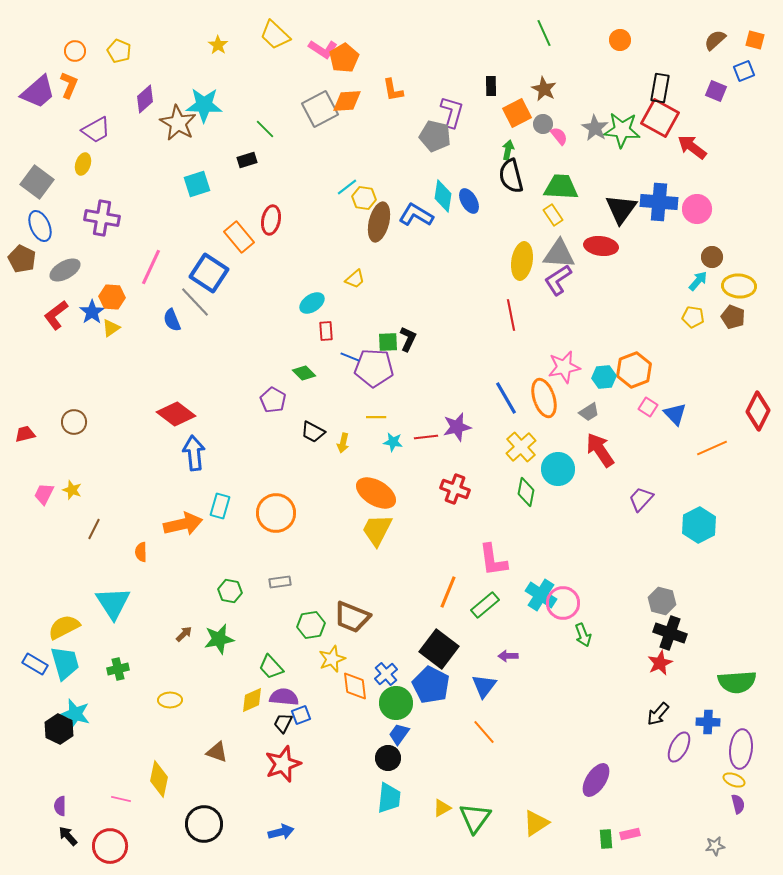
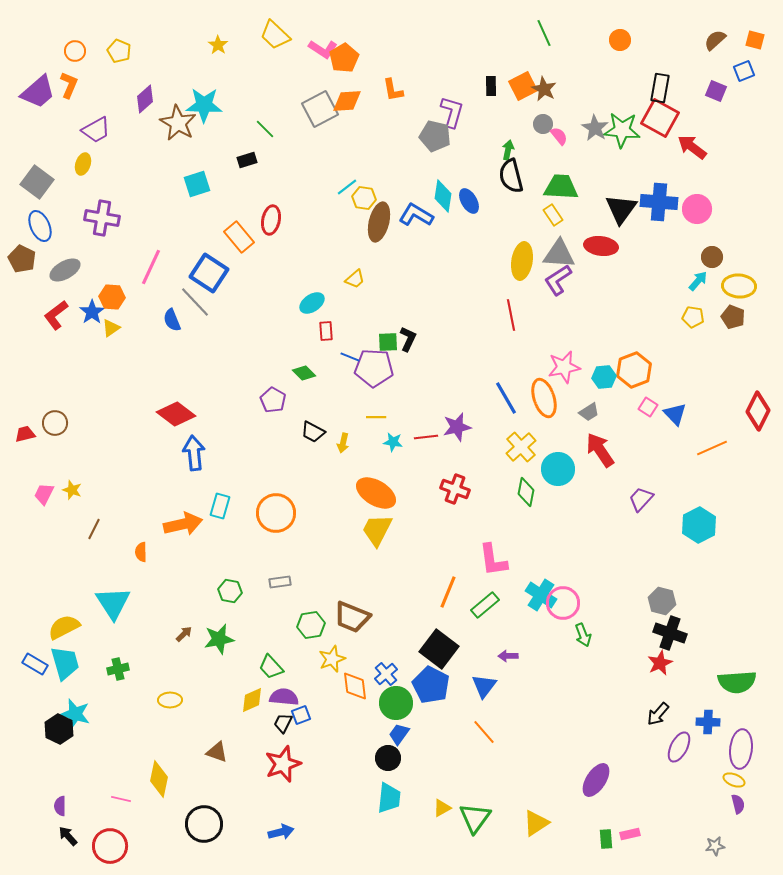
orange square at (517, 113): moved 6 px right, 27 px up
brown circle at (74, 422): moved 19 px left, 1 px down
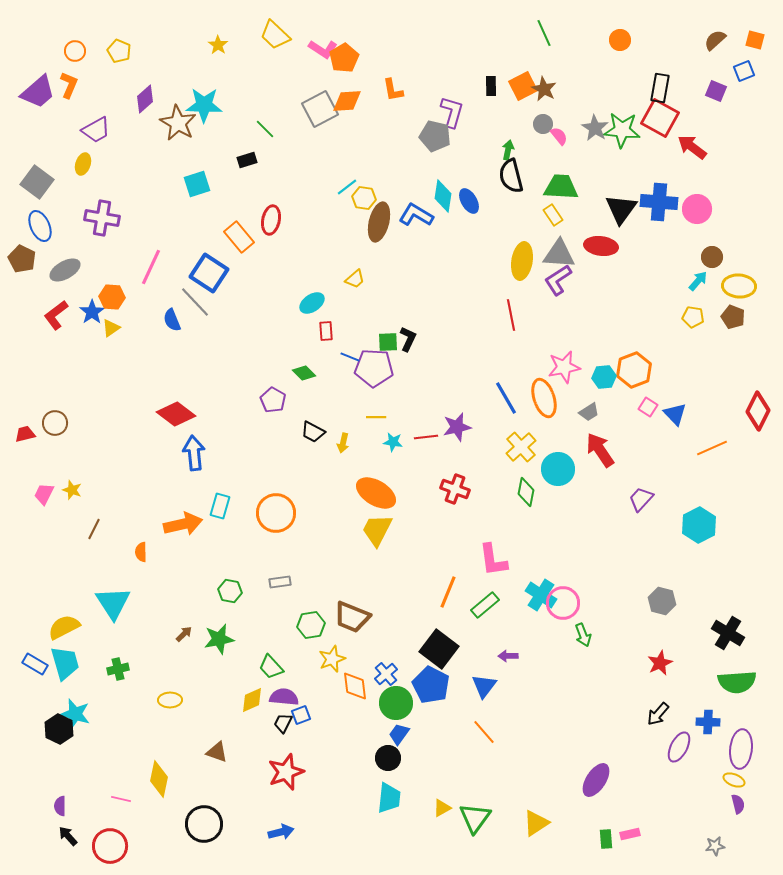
black cross at (670, 633): moved 58 px right; rotated 12 degrees clockwise
red star at (283, 764): moved 3 px right, 8 px down
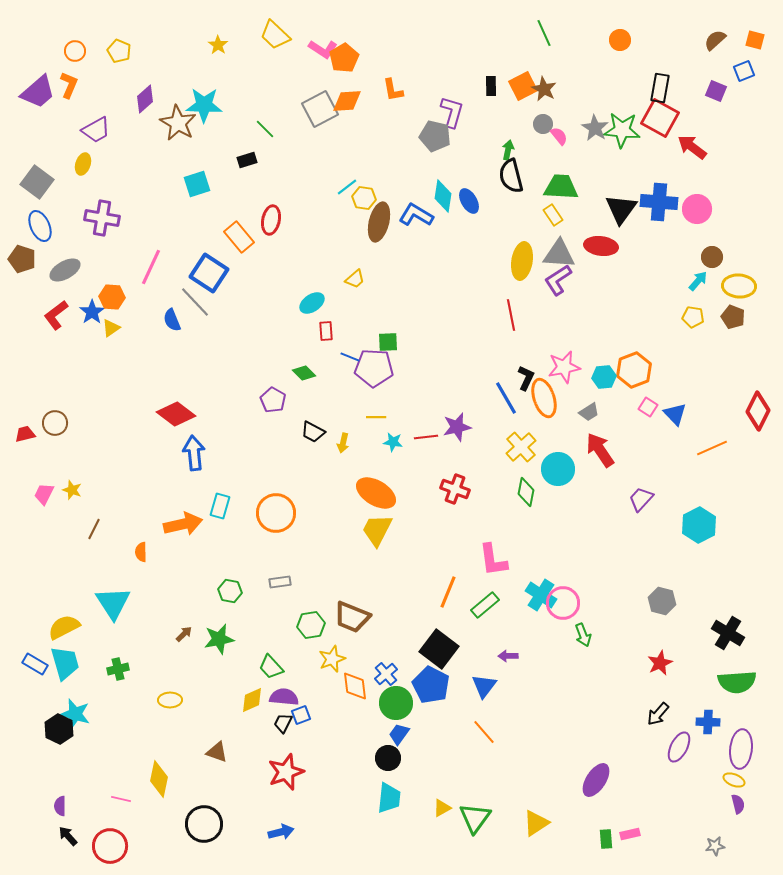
brown pentagon at (22, 259): rotated 8 degrees counterclockwise
black L-shape at (408, 339): moved 118 px right, 39 px down
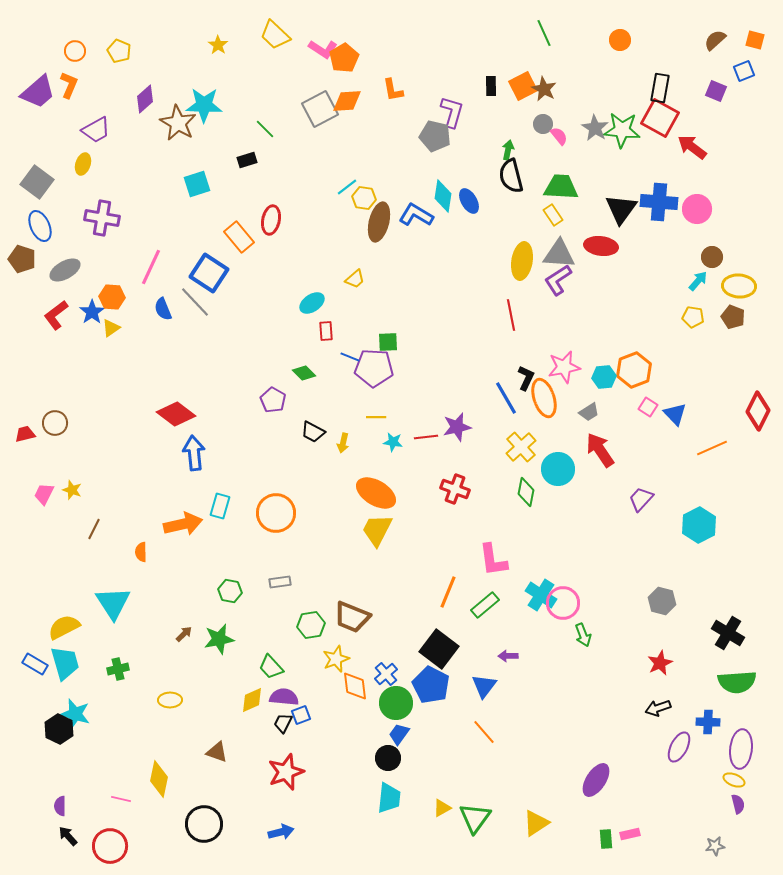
blue semicircle at (172, 320): moved 9 px left, 11 px up
yellow star at (332, 659): moved 4 px right
black arrow at (658, 714): moved 6 px up; rotated 30 degrees clockwise
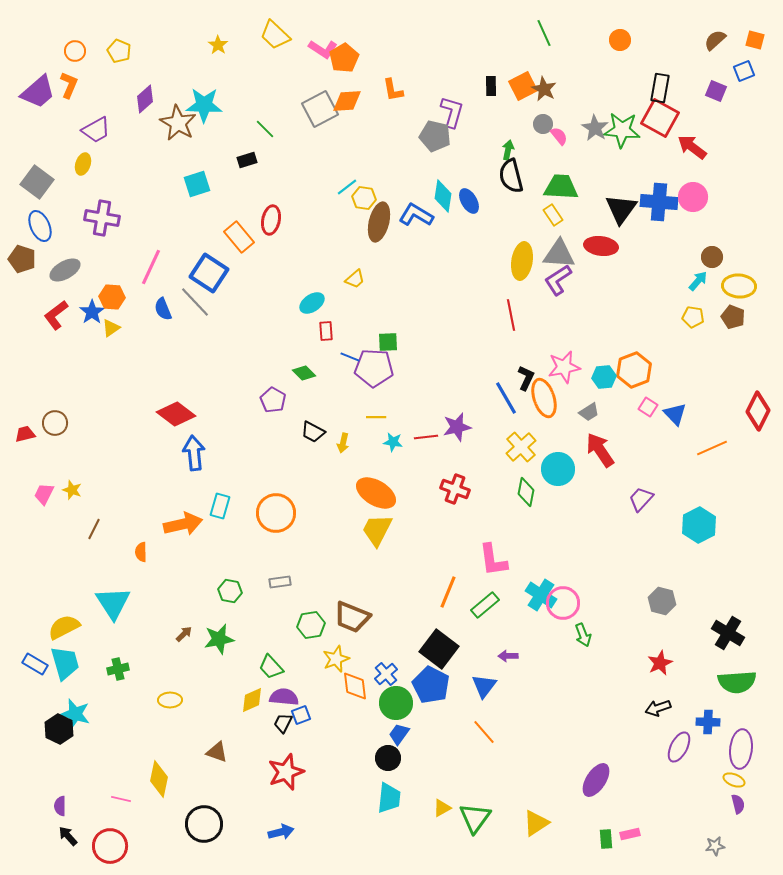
pink circle at (697, 209): moved 4 px left, 12 px up
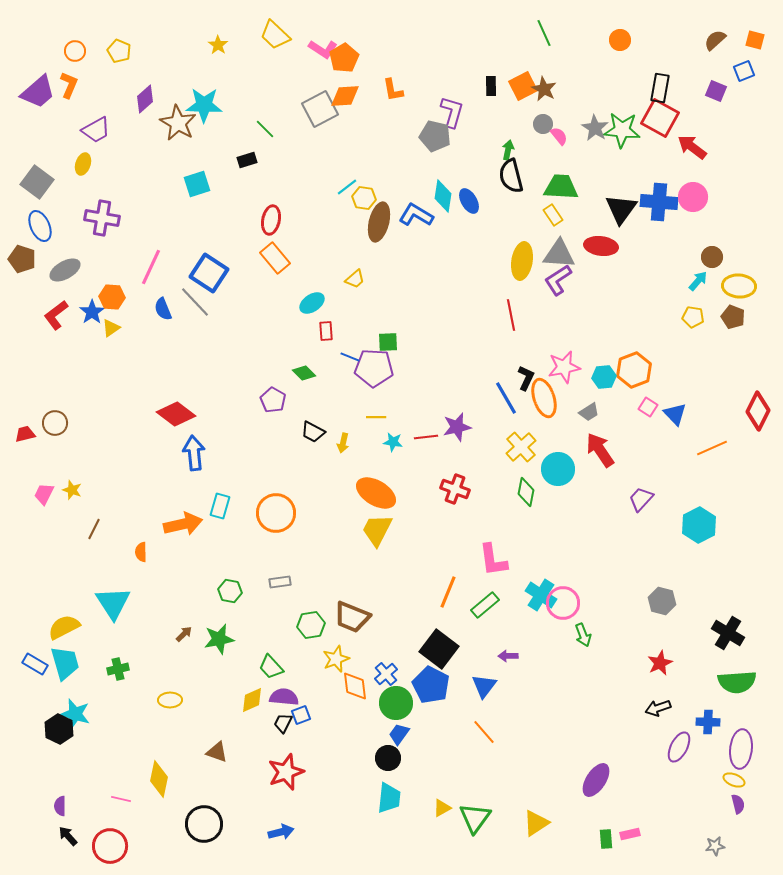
orange diamond at (347, 101): moved 2 px left, 5 px up
orange rectangle at (239, 237): moved 36 px right, 21 px down
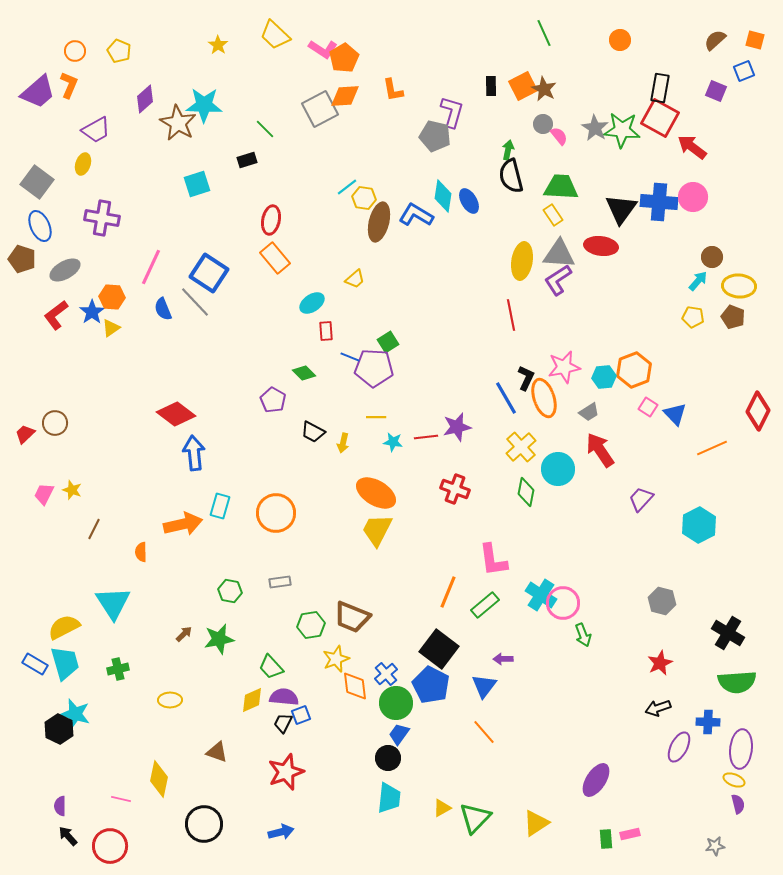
green square at (388, 342): rotated 30 degrees counterclockwise
red trapezoid at (25, 434): rotated 30 degrees counterclockwise
purple arrow at (508, 656): moved 5 px left, 3 px down
green triangle at (475, 818): rotated 8 degrees clockwise
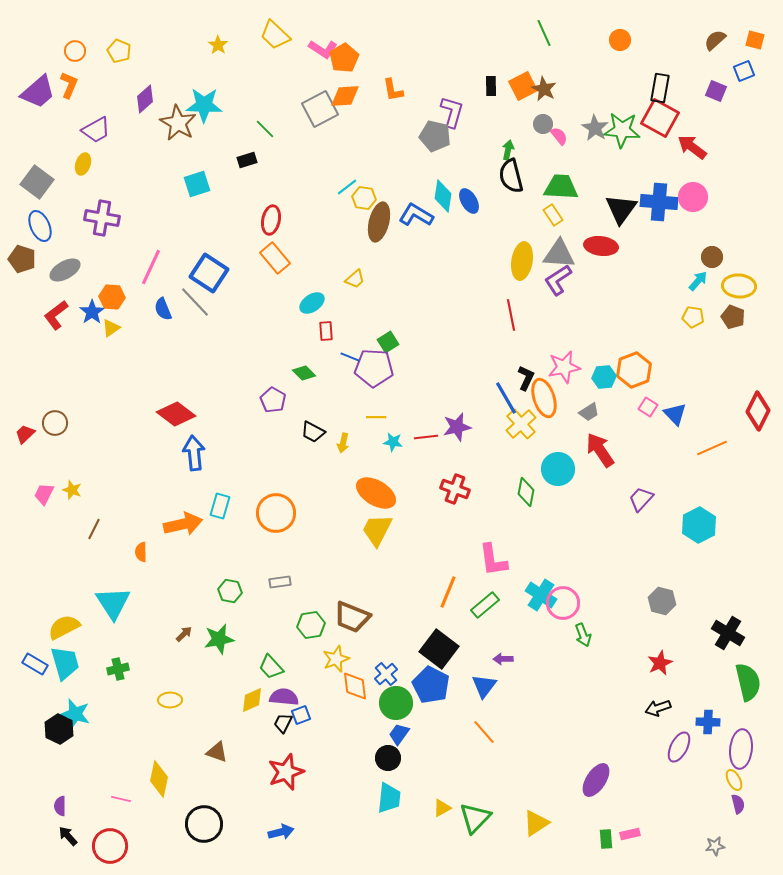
yellow cross at (521, 447): moved 23 px up
green semicircle at (737, 682): moved 11 px right; rotated 99 degrees counterclockwise
yellow ellipse at (734, 780): rotated 40 degrees clockwise
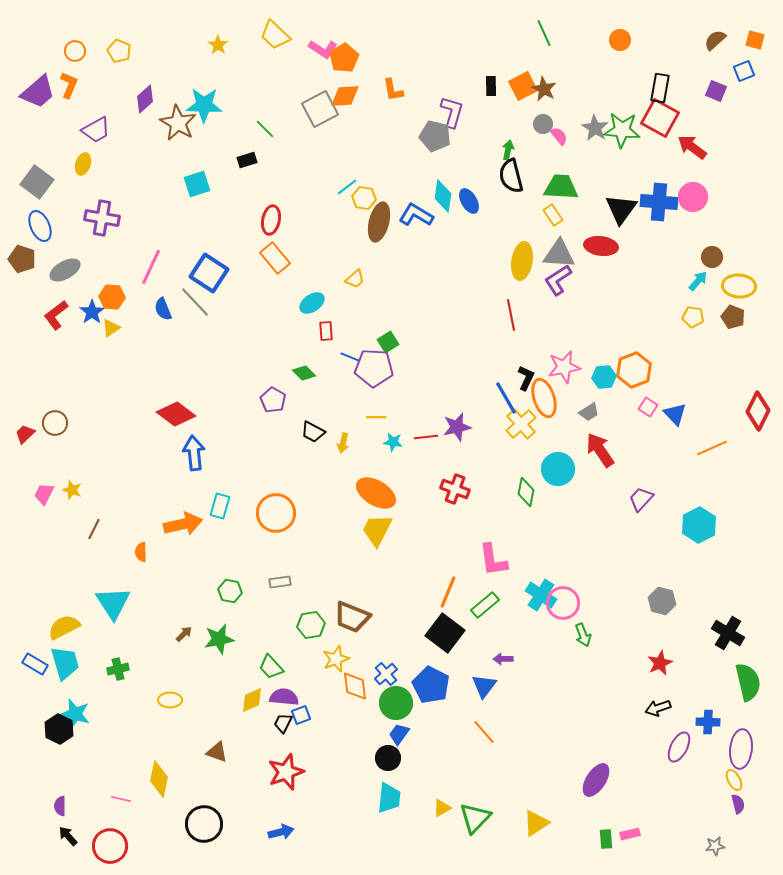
black square at (439, 649): moved 6 px right, 16 px up
